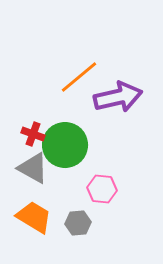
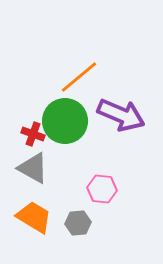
purple arrow: moved 3 px right, 18 px down; rotated 36 degrees clockwise
green circle: moved 24 px up
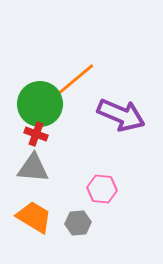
orange line: moved 3 px left, 2 px down
green circle: moved 25 px left, 17 px up
red cross: moved 3 px right
gray triangle: rotated 24 degrees counterclockwise
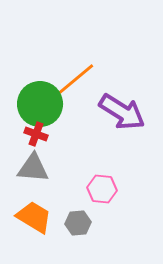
purple arrow: moved 1 px right, 3 px up; rotated 9 degrees clockwise
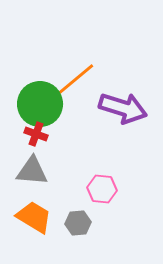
purple arrow: moved 1 px right, 4 px up; rotated 15 degrees counterclockwise
gray triangle: moved 1 px left, 3 px down
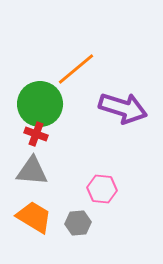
orange line: moved 10 px up
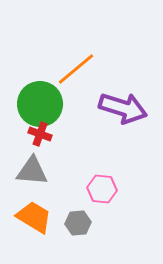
red cross: moved 4 px right
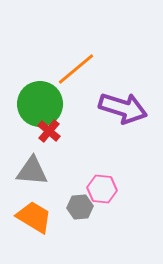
red cross: moved 9 px right, 3 px up; rotated 20 degrees clockwise
gray hexagon: moved 2 px right, 16 px up
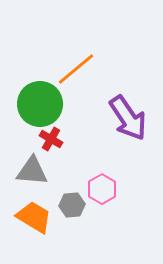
purple arrow: moved 5 px right, 10 px down; rotated 39 degrees clockwise
red cross: moved 2 px right, 8 px down; rotated 10 degrees counterclockwise
pink hexagon: rotated 24 degrees clockwise
gray hexagon: moved 8 px left, 2 px up
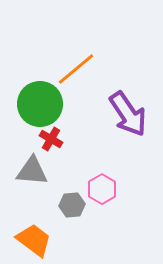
purple arrow: moved 4 px up
orange trapezoid: moved 23 px down; rotated 6 degrees clockwise
